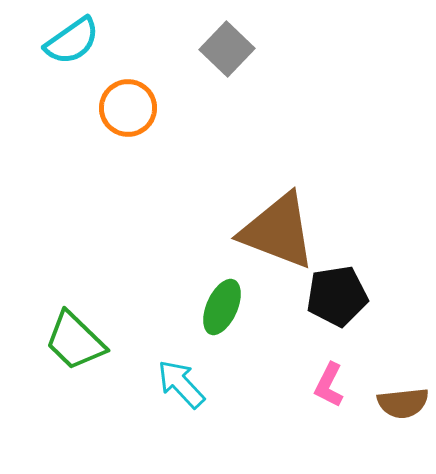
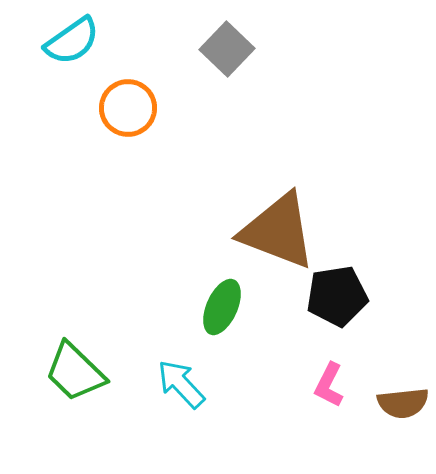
green trapezoid: moved 31 px down
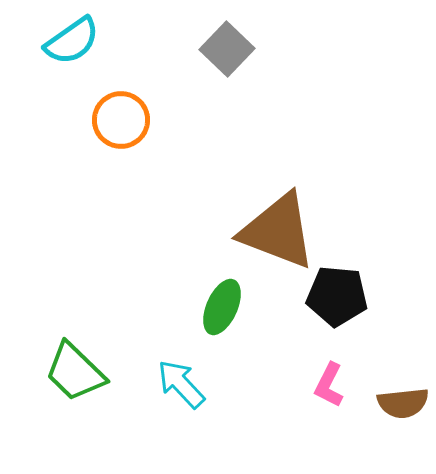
orange circle: moved 7 px left, 12 px down
black pentagon: rotated 14 degrees clockwise
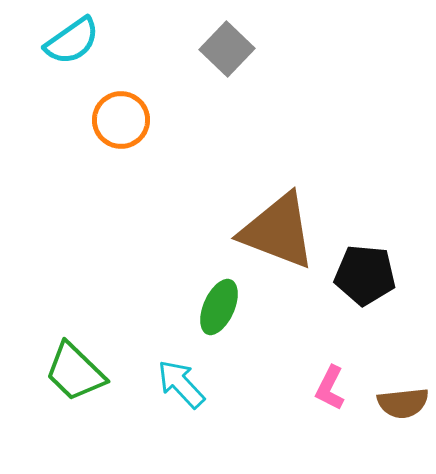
black pentagon: moved 28 px right, 21 px up
green ellipse: moved 3 px left
pink L-shape: moved 1 px right, 3 px down
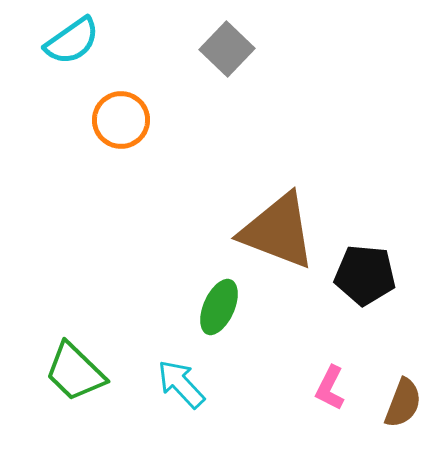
brown semicircle: rotated 63 degrees counterclockwise
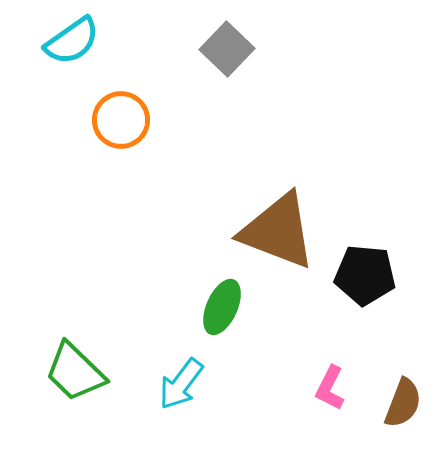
green ellipse: moved 3 px right
cyan arrow: rotated 100 degrees counterclockwise
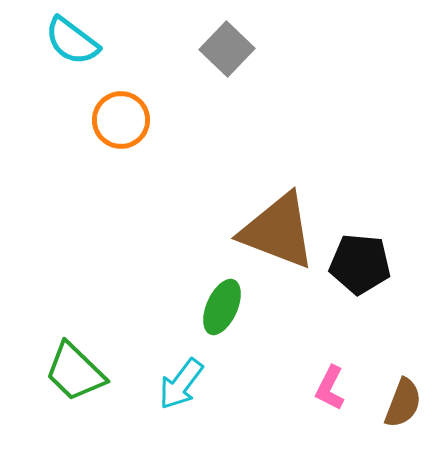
cyan semicircle: rotated 72 degrees clockwise
black pentagon: moved 5 px left, 11 px up
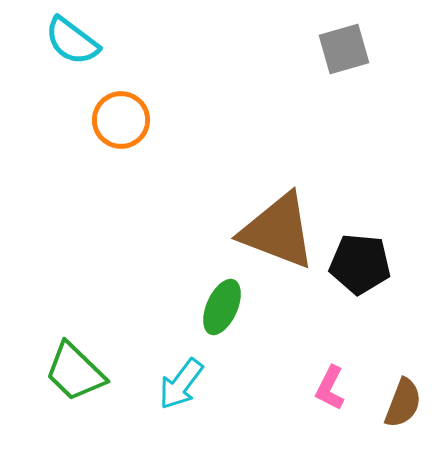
gray square: moved 117 px right; rotated 30 degrees clockwise
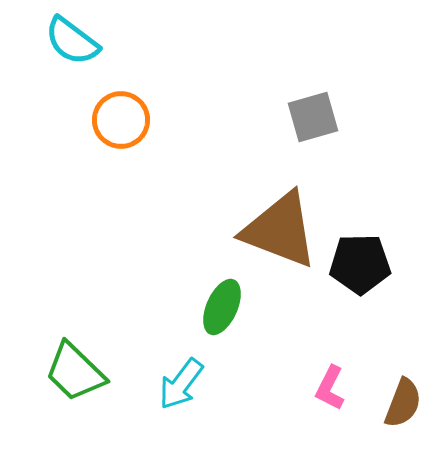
gray square: moved 31 px left, 68 px down
brown triangle: moved 2 px right, 1 px up
black pentagon: rotated 6 degrees counterclockwise
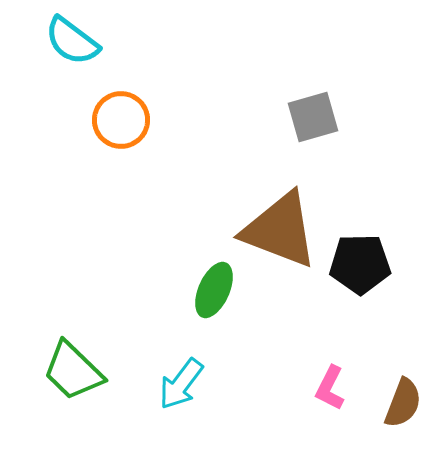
green ellipse: moved 8 px left, 17 px up
green trapezoid: moved 2 px left, 1 px up
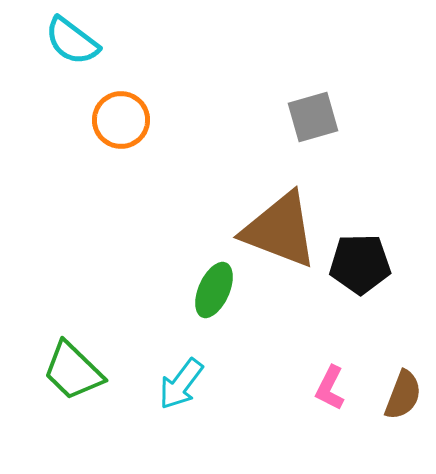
brown semicircle: moved 8 px up
